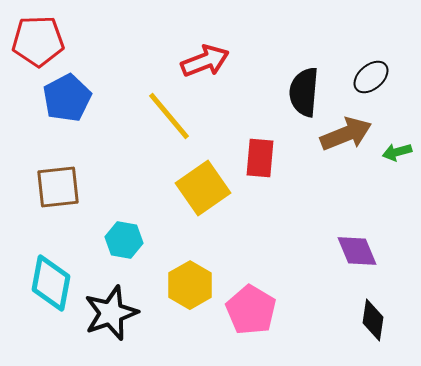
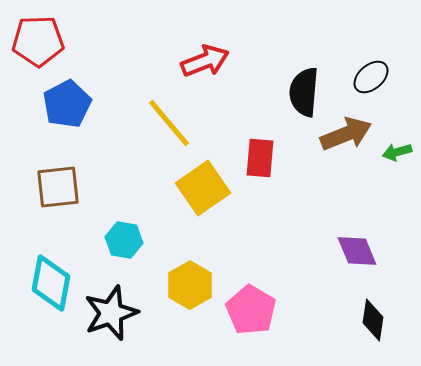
blue pentagon: moved 6 px down
yellow line: moved 7 px down
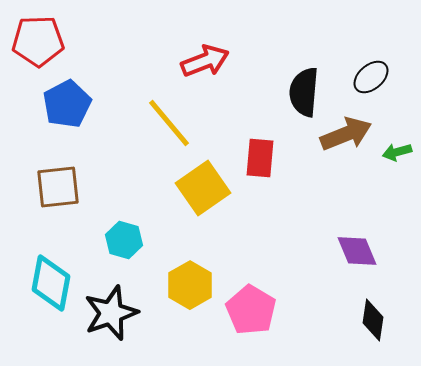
cyan hexagon: rotated 6 degrees clockwise
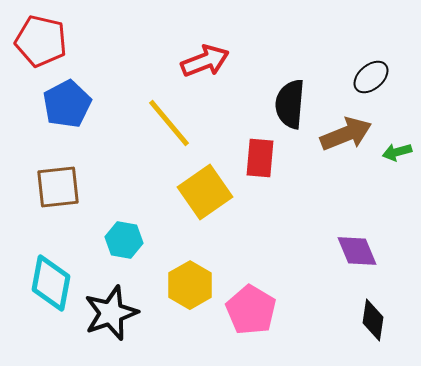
red pentagon: moved 3 px right; rotated 15 degrees clockwise
black semicircle: moved 14 px left, 12 px down
yellow square: moved 2 px right, 4 px down
cyan hexagon: rotated 6 degrees counterclockwise
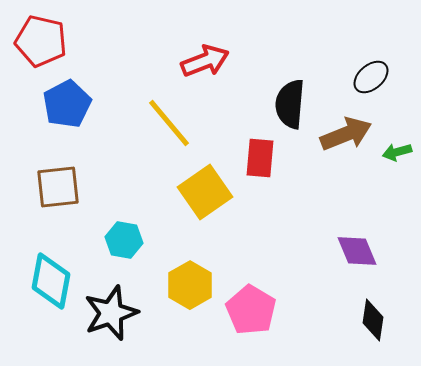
cyan diamond: moved 2 px up
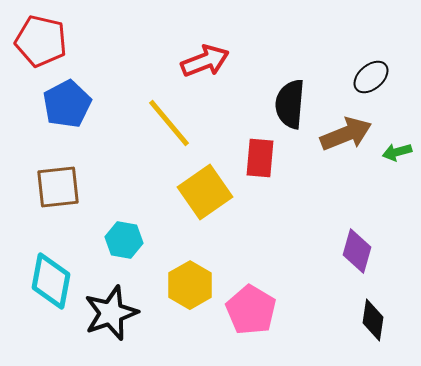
purple diamond: rotated 39 degrees clockwise
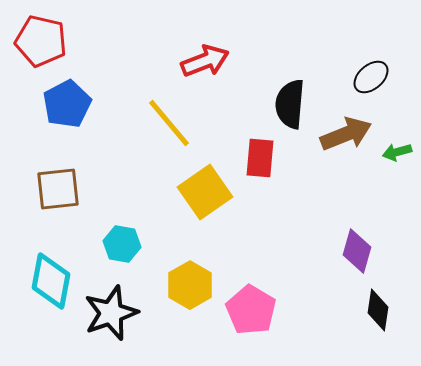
brown square: moved 2 px down
cyan hexagon: moved 2 px left, 4 px down
black diamond: moved 5 px right, 10 px up
